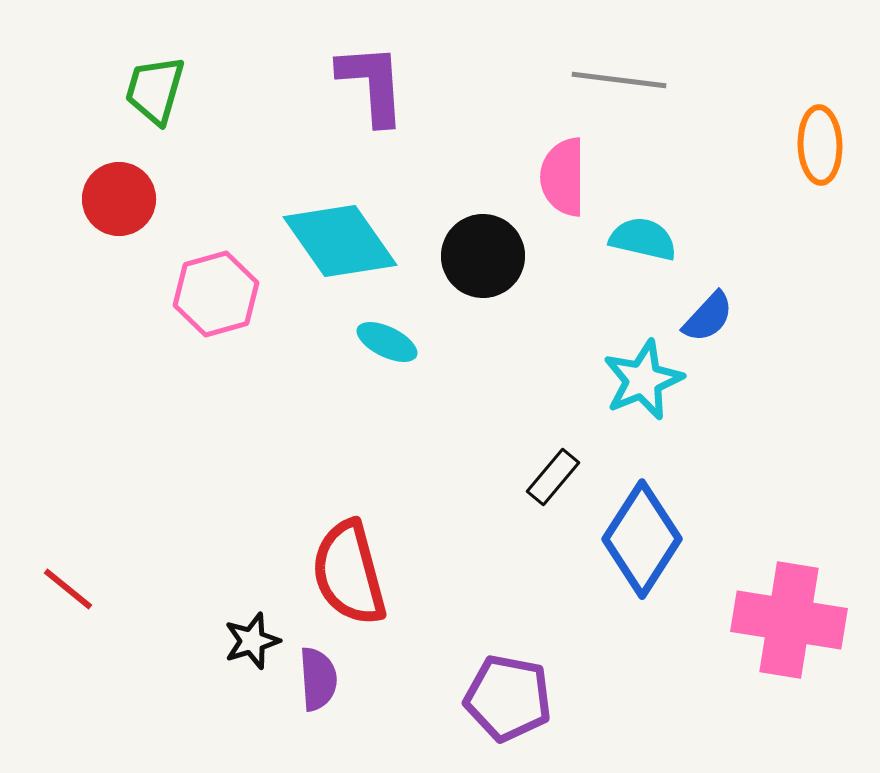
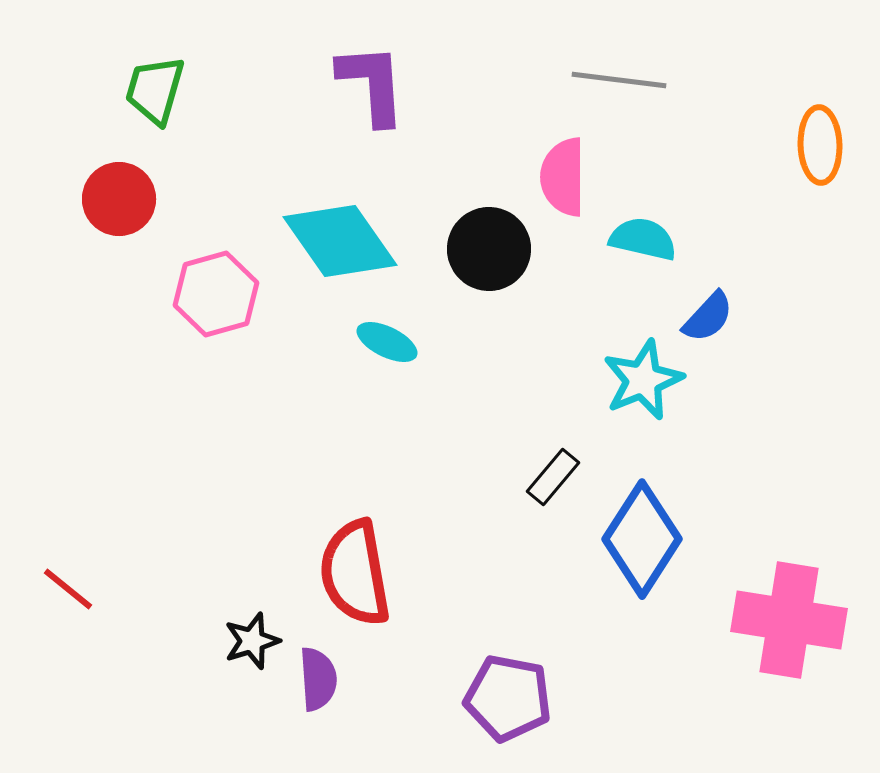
black circle: moved 6 px right, 7 px up
red semicircle: moved 6 px right; rotated 5 degrees clockwise
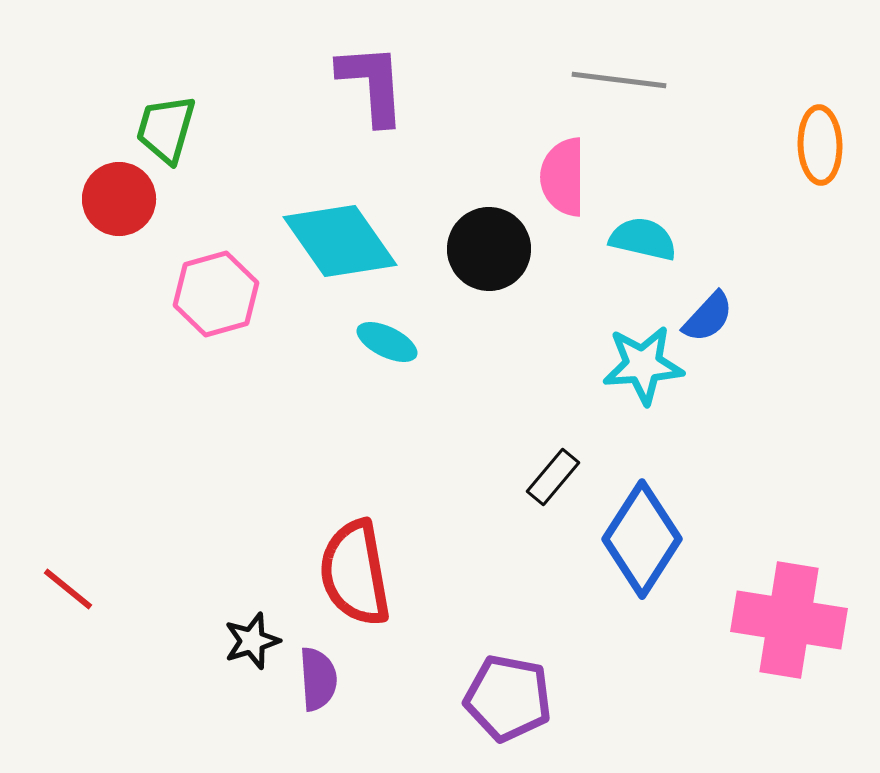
green trapezoid: moved 11 px right, 39 px down
cyan star: moved 15 px up; rotated 18 degrees clockwise
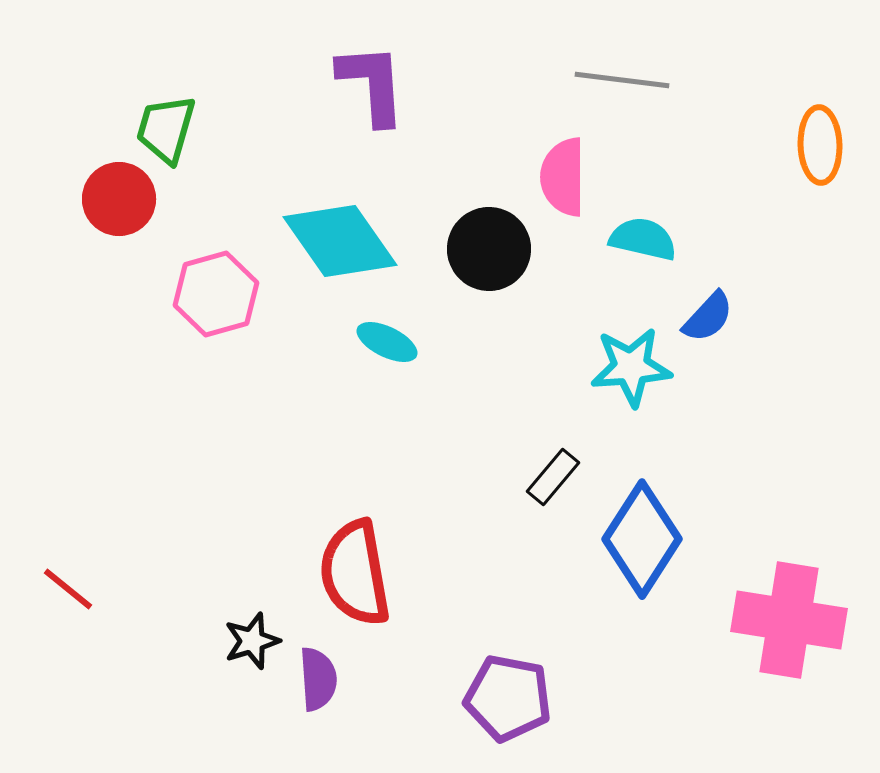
gray line: moved 3 px right
cyan star: moved 12 px left, 2 px down
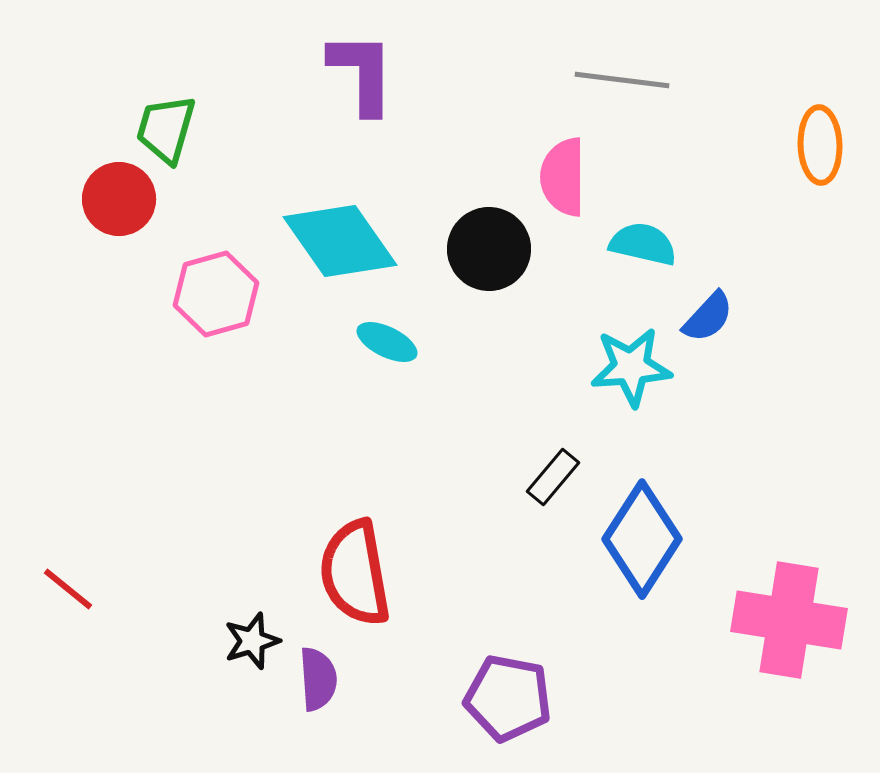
purple L-shape: moved 10 px left, 11 px up; rotated 4 degrees clockwise
cyan semicircle: moved 5 px down
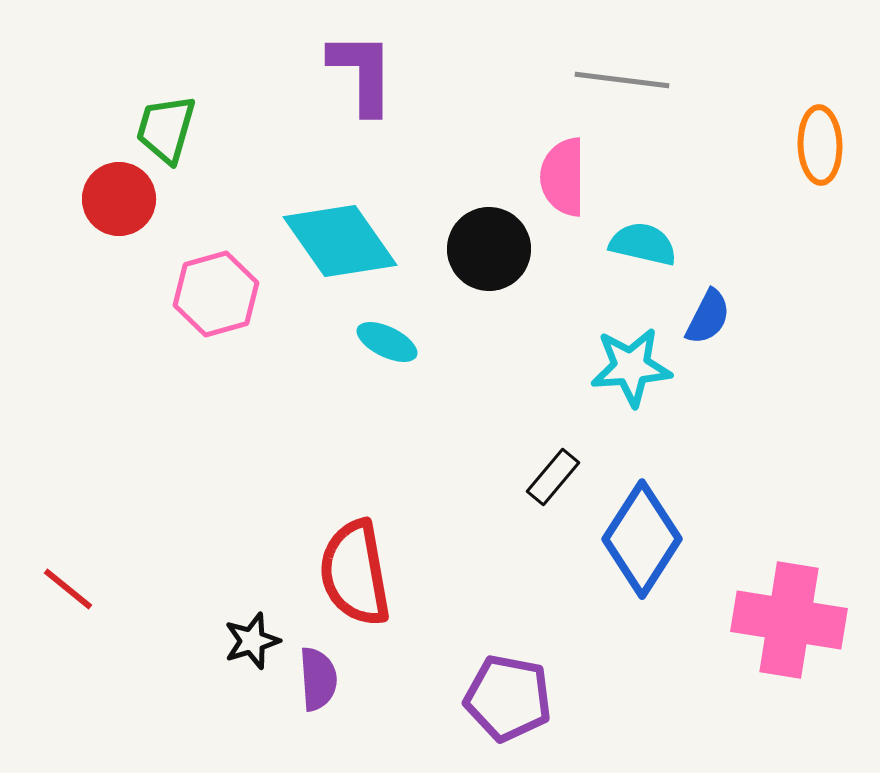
blue semicircle: rotated 16 degrees counterclockwise
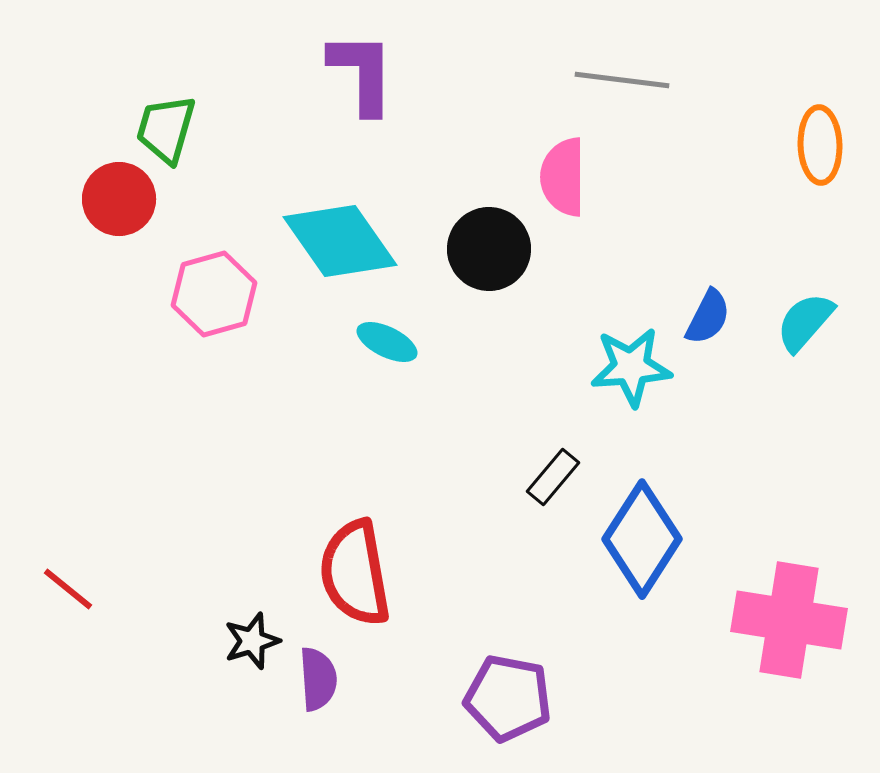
cyan semicircle: moved 162 px right, 78 px down; rotated 62 degrees counterclockwise
pink hexagon: moved 2 px left
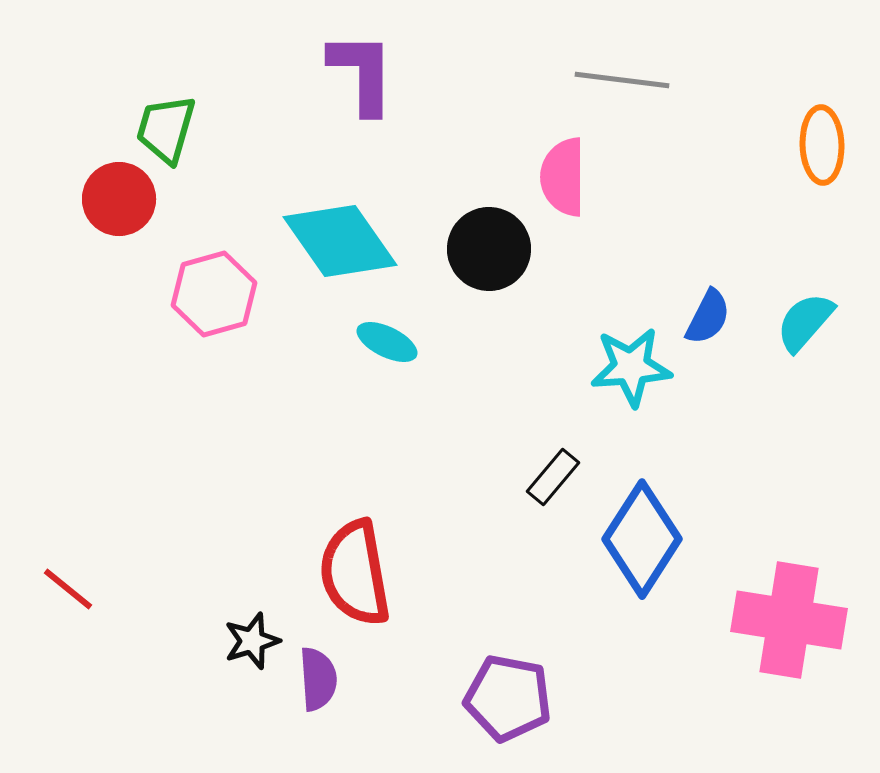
orange ellipse: moved 2 px right
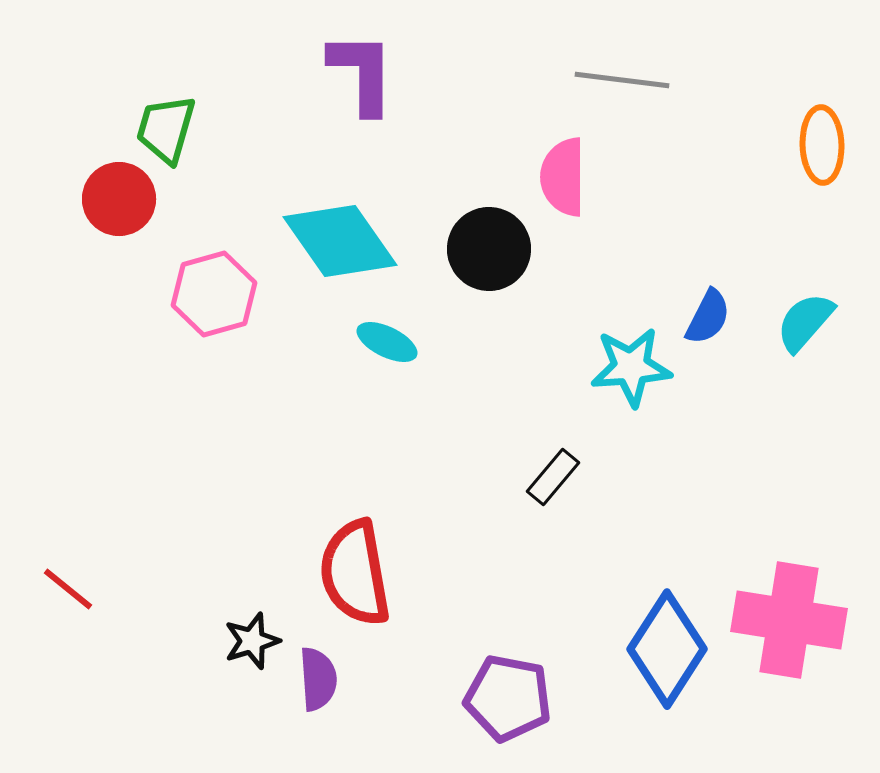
blue diamond: moved 25 px right, 110 px down
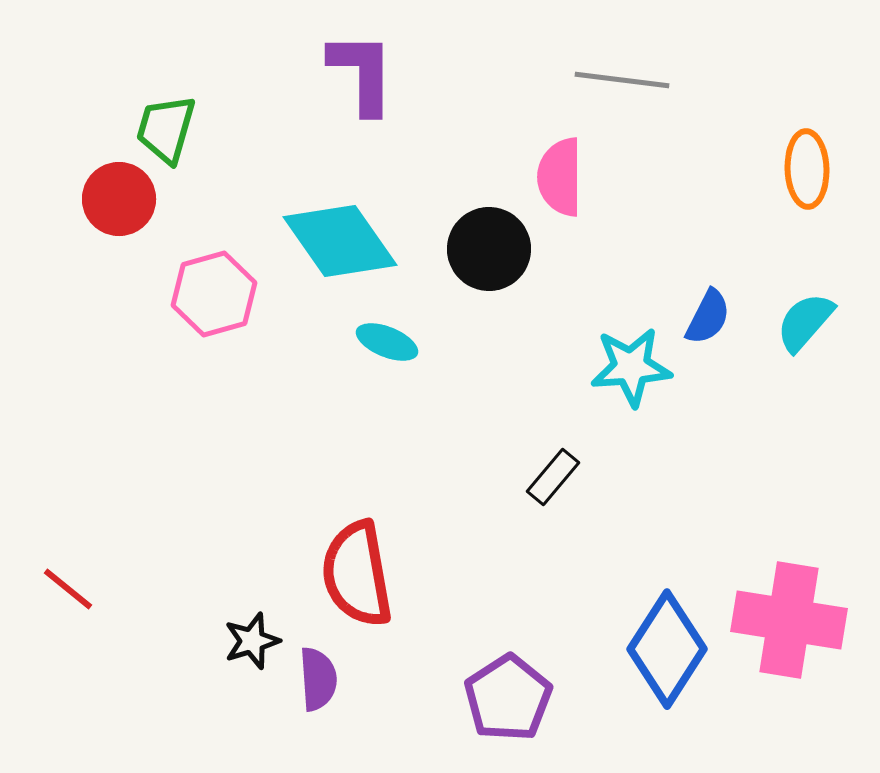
orange ellipse: moved 15 px left, 24 px down
pink semicircle: moved 3 px left
cyan ellipse: rotated 4 degrees counterclockwise
red semicircle: moved 2 px right, 1 px down
purple pentagon: rotated 28 degrees clockwise
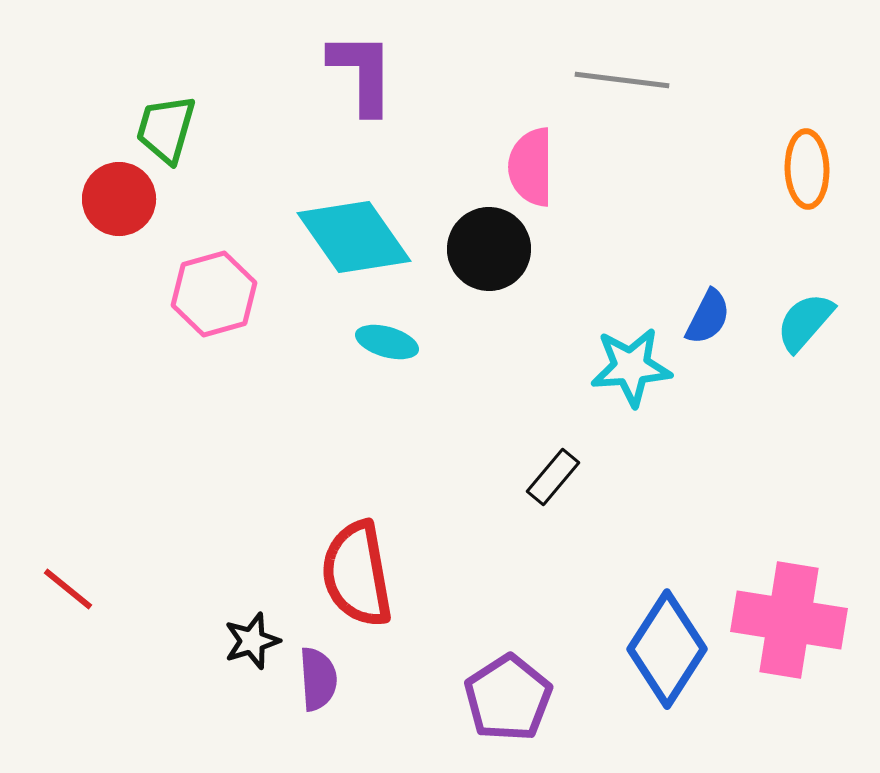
pink semicircle: moved 29 px left, 10 px up
cyan diamond: moved 14 px right, 4 px up
cyan ellipse: rotated 6 degrees counterclockwise
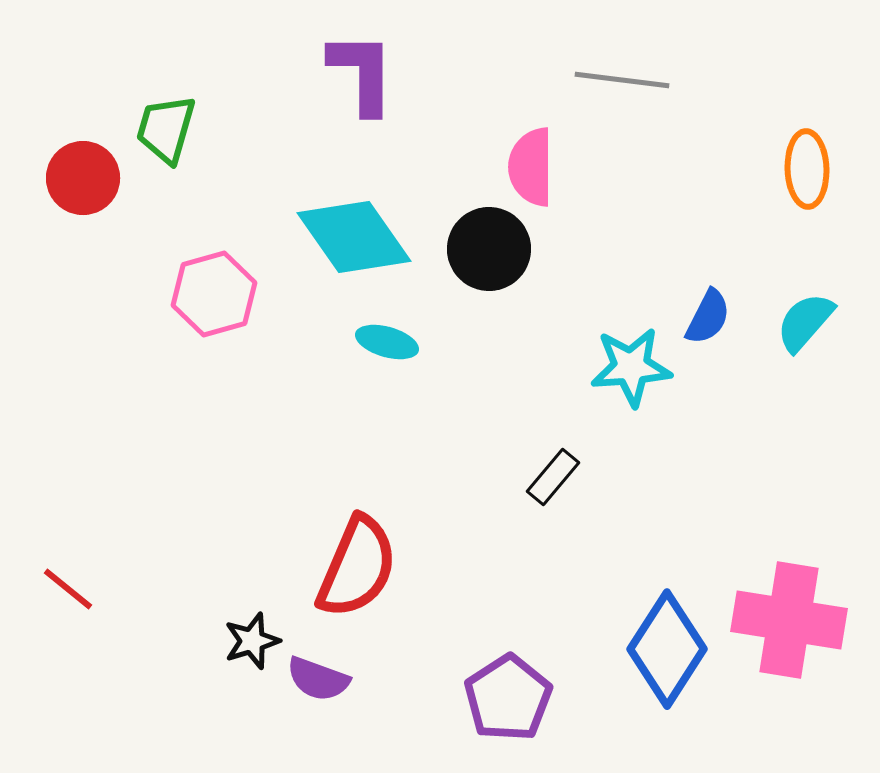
red circle: moved 36 px left, 21 px up
red semicircle: moved 7 px up; rotated 147 degrees counterclockwise
purple semicircle: rotated 114 degrees clockwise
